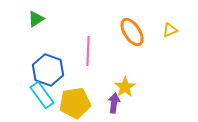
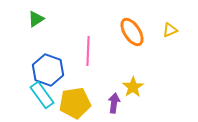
yellow star: moved 8 px right
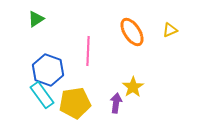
purple arrow: moved 2 px right
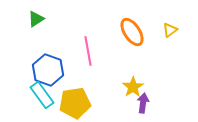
yellow triangle: rotated 14 degrees counterclockwise
pink line: rotated 12 degrees counterclockwise
purple arrow: moved 27 px right
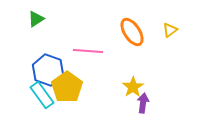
pink line: rotated 76 degrees counterclockwise
yellow pentagon: moved 8 px left, 16 px up; rotated 28 degrees counterclockwise
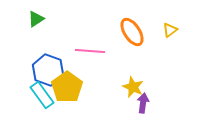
pink line: moved 2 px right
yellow star: rotated 15 degrees counterclockwise
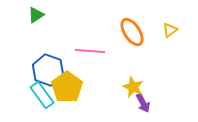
green triangle: moved 4 px up
purple arrow: rotated 144 degrees clockwise
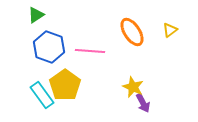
blue hexagon: moved 1 px right, 23 px up
yellow pentagon: moved 2 px left, 2 px up
